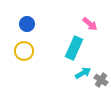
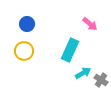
cyan rectangle: moved 4 px left, 2 px down
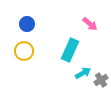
gray cross: rotated 24 degrees clockwise
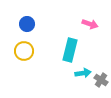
pink arrow: rotated 21 degrees counterclockwise
cyan rectangle: rotated 10 degrees counterclockwise
cyan arrow: rotated 21 degrees clockwise
gray cross: rotated 24 degrees counterclockwise
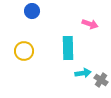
blue circle: moved 5 px right, 13 px up
cyan rectangle: moved 2 px left, 2 px up; rotated 15 degrees counterclockwise
